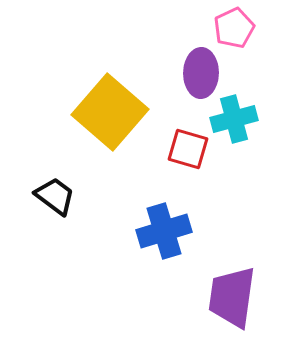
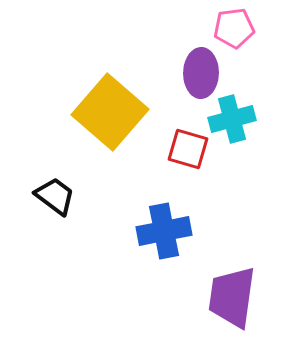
pink pentagon: rotated 18 degrees clockwise
cyan cross: moved 2 px left
blue cross: rotated 6 degrees clockwise
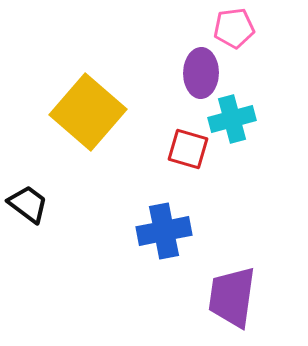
yellow square: moved 22 px left
black trapezoid: moved 27 px left, 8 px down
